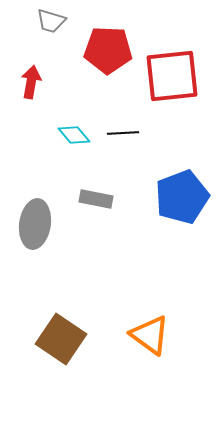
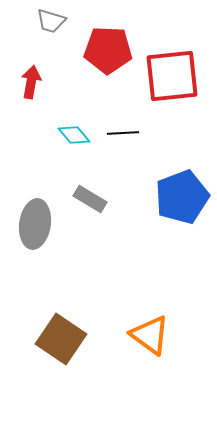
gray rectangle: moved 6 px left; rotated 20 degrees clockwise
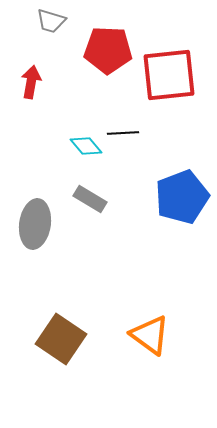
red square: moved 3 px left, 1 px up
cyan diamond: moved 12 px right, 11 px down
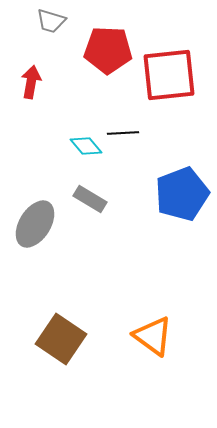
blue pentagon: moved 3 px up
gray ellipse: rotated 24 degrees clockwise
orange triangle: moved 3 px right, 1 px down
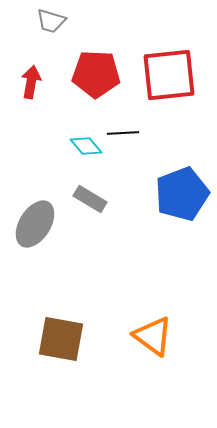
red pentagon: moved 12 px left, 24 px down
brown square: rotated 24 degrees counterclockwise
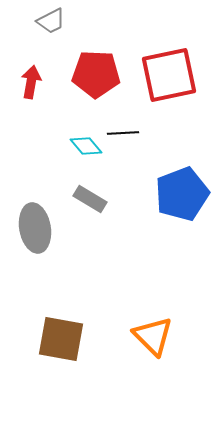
gray trapezoid: rotated 44 degrees counterclockwise
red square: rotated 6 degrees counterclockwise
gray ellipse: moved 4 px down; rotated 42 degrees counterclockwise
orange triangle: rotated 9 degrees clockwise
